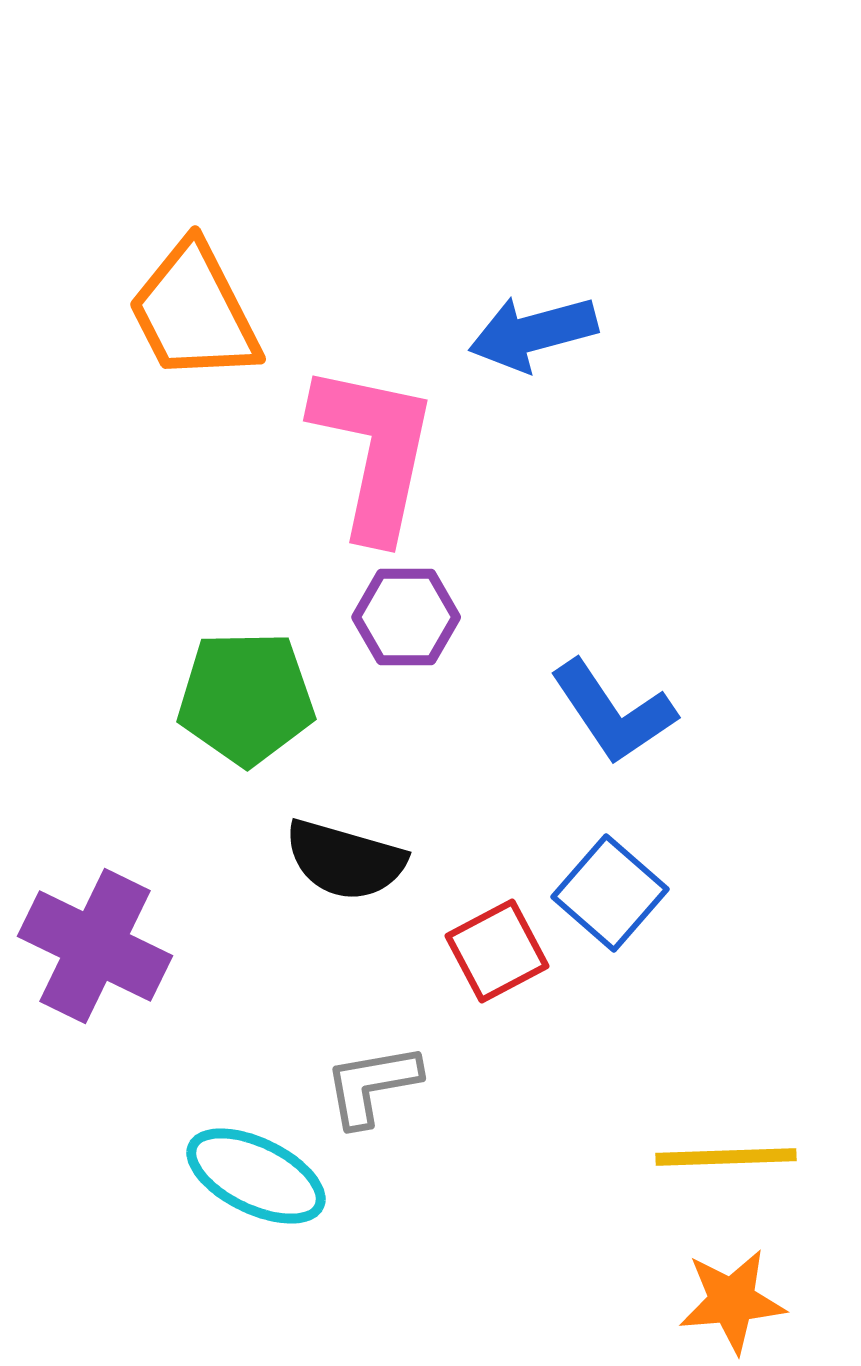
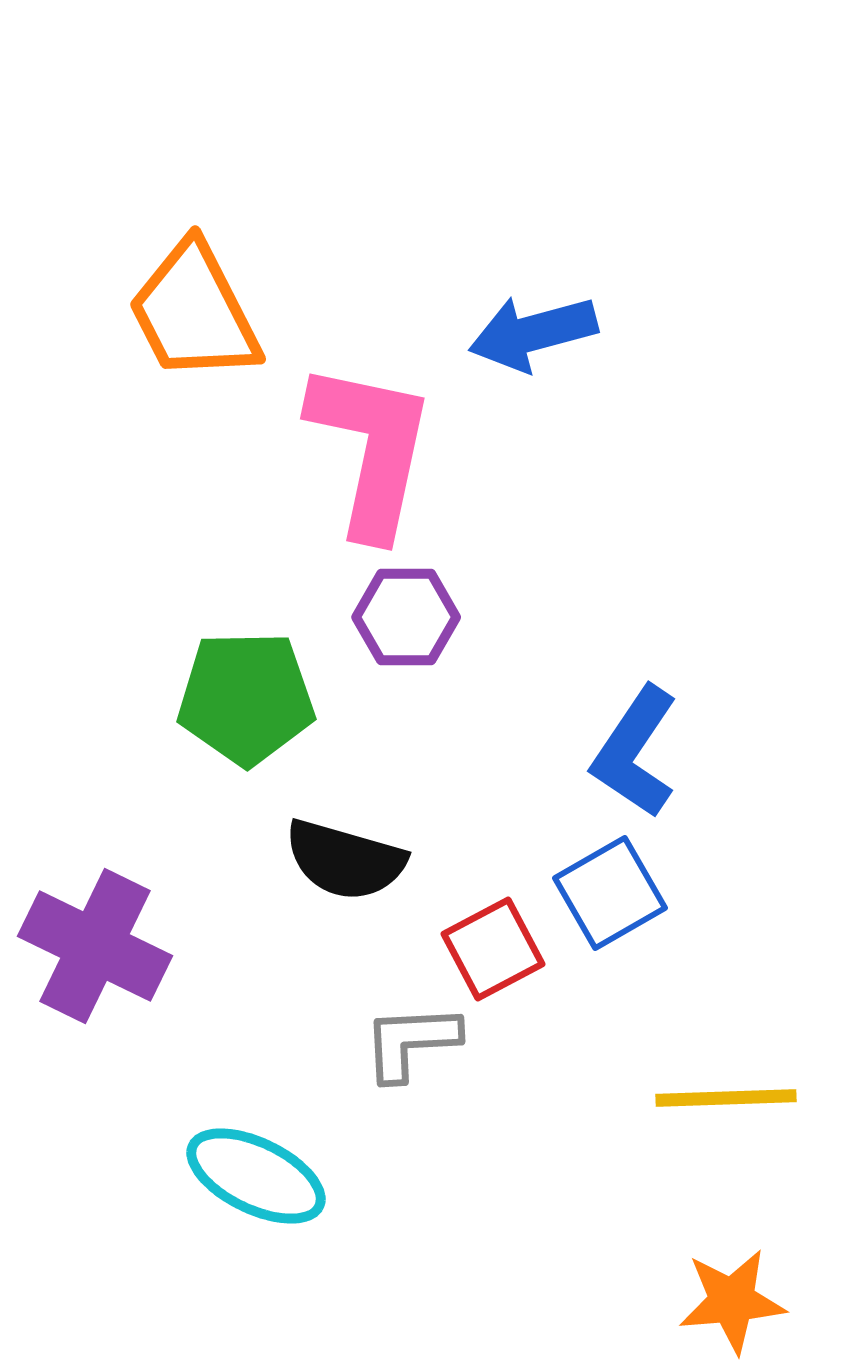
pink L-shape: moved 3 px left, 2 px up
blue L-shape: moved 22 px right, 40 px down; rotated 68 degrees clockwise
blue square: rotated 19 degrees clockwise
red square: moved 4 px left, 2 px up
gray L-shape: moved 39 px right, 43 px up; rotated 7 degrees clockwise
yellow line: moved 59 px up
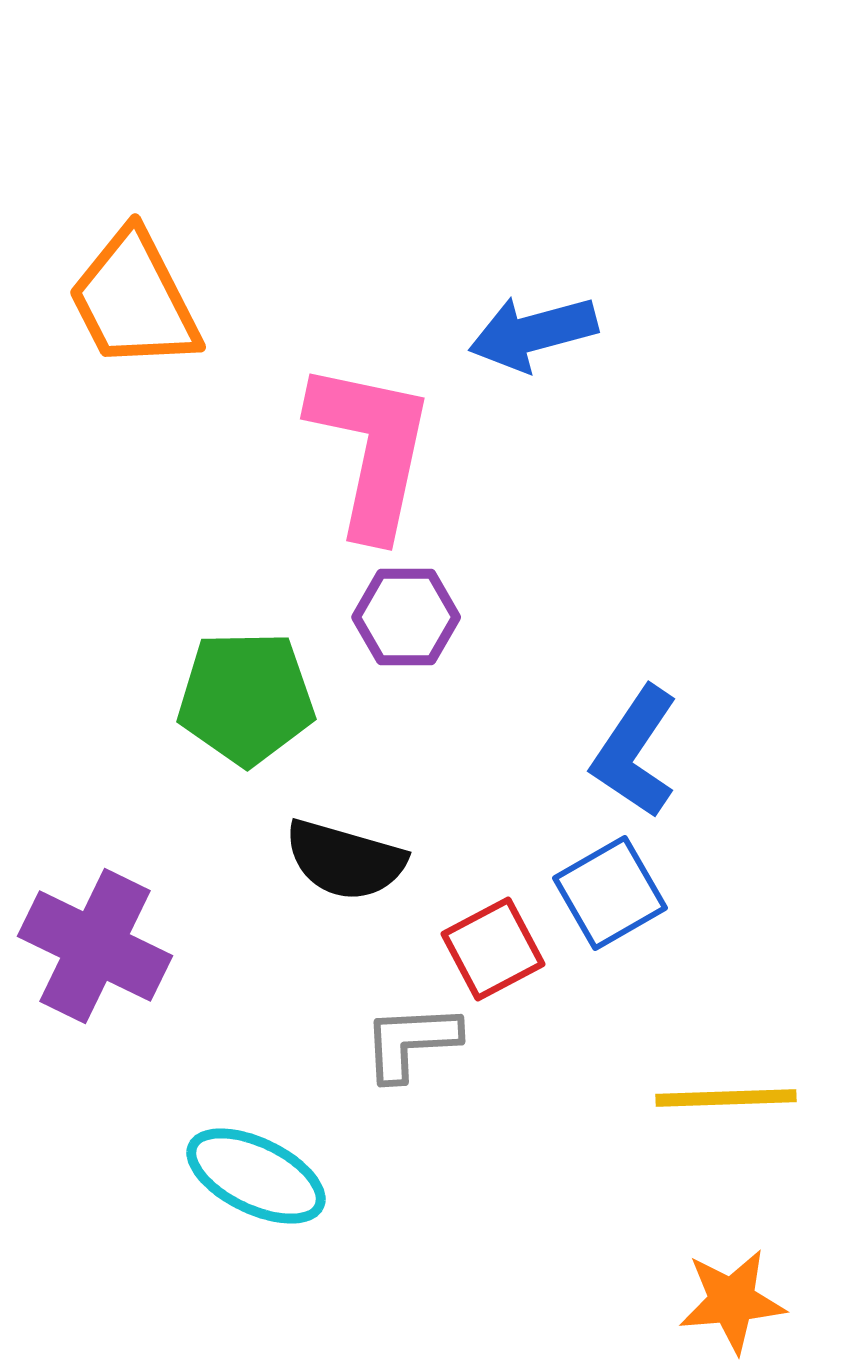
orange trapezoid: moved 60 px left, 12 px up
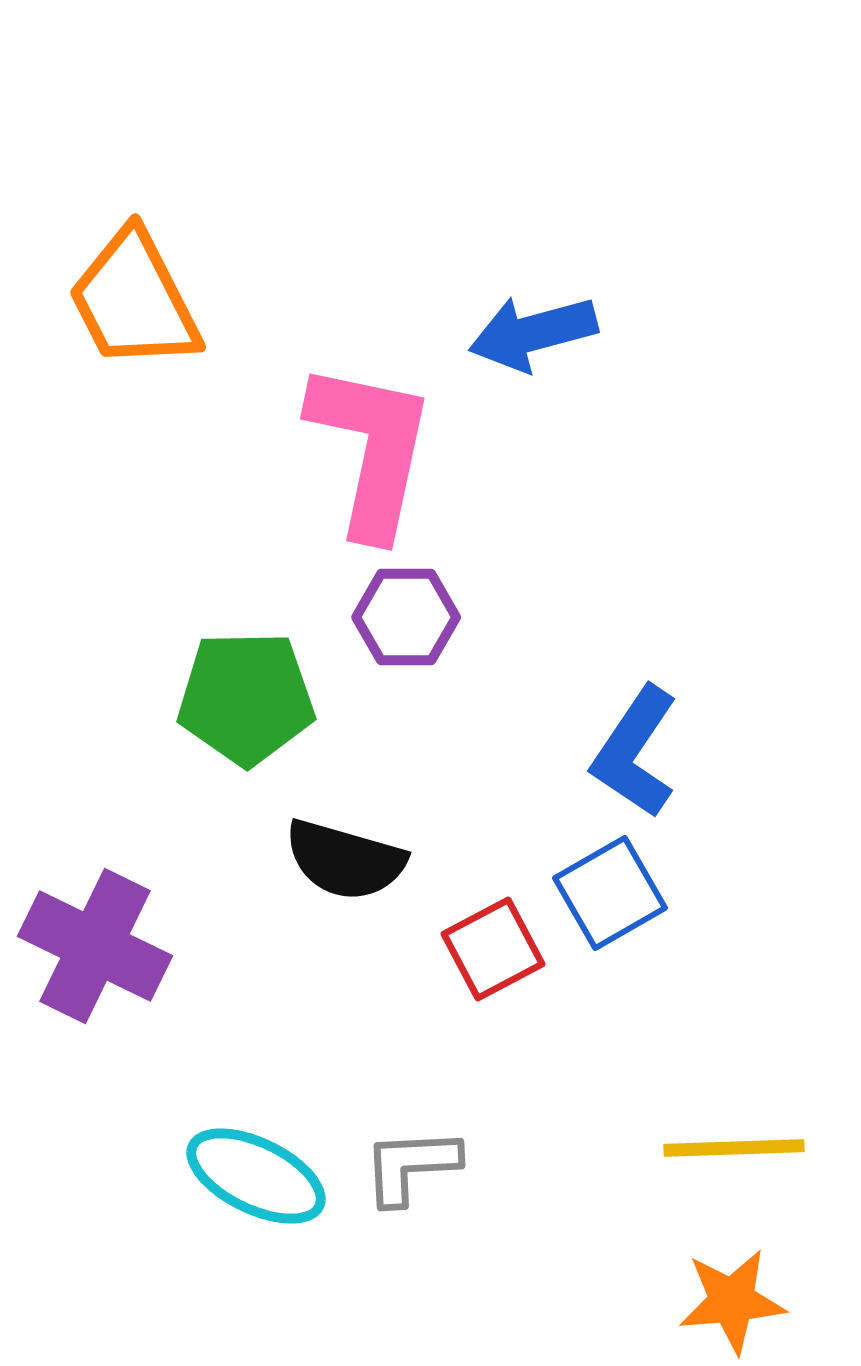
gray L-shape: moved 124 px down
yellow line: moved 8 px right, 50 px down
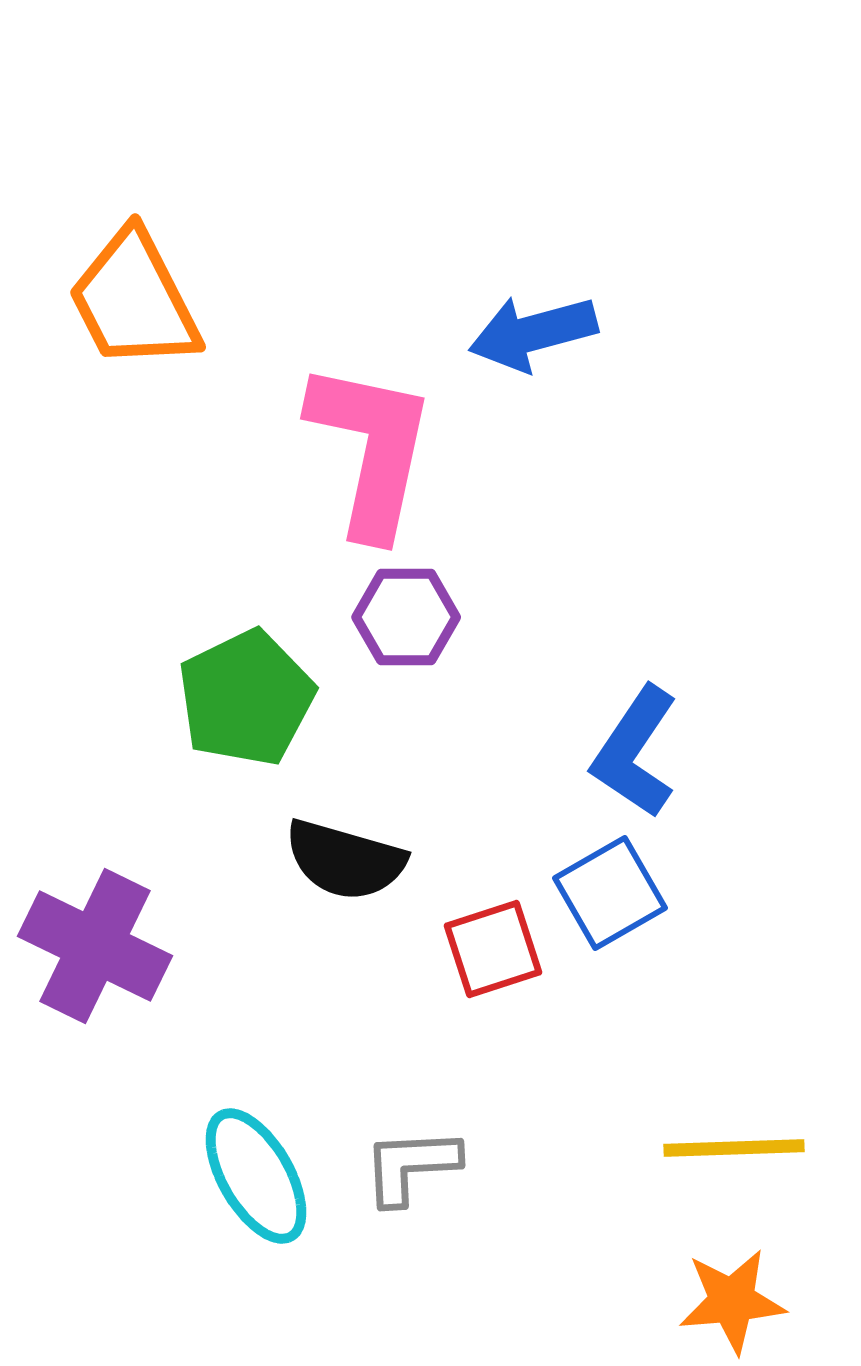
green pentagon: rotated 25 degrees counterclockwise
red square: rotated 10 degrees clockwise
cyan ellipse: rotated 34 degrees clockwise
